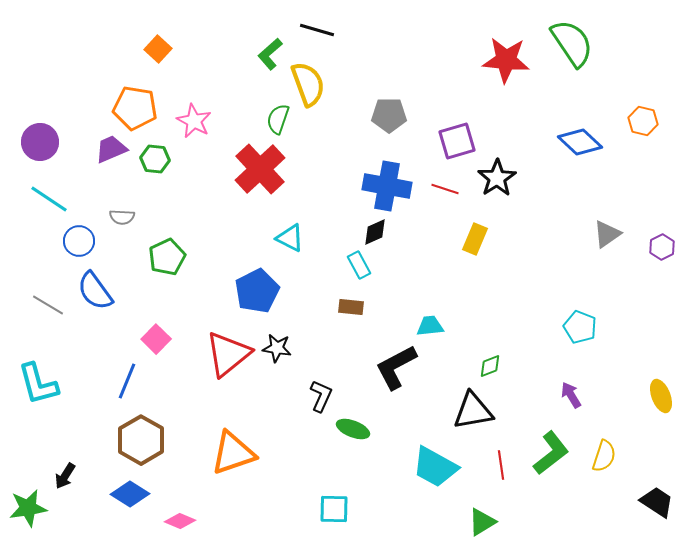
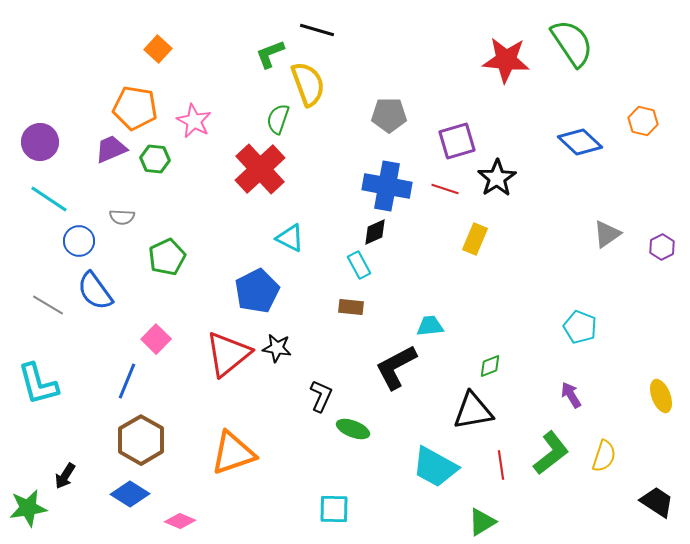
green L-shape at (270, 54): rotated 20 degrees clockwise
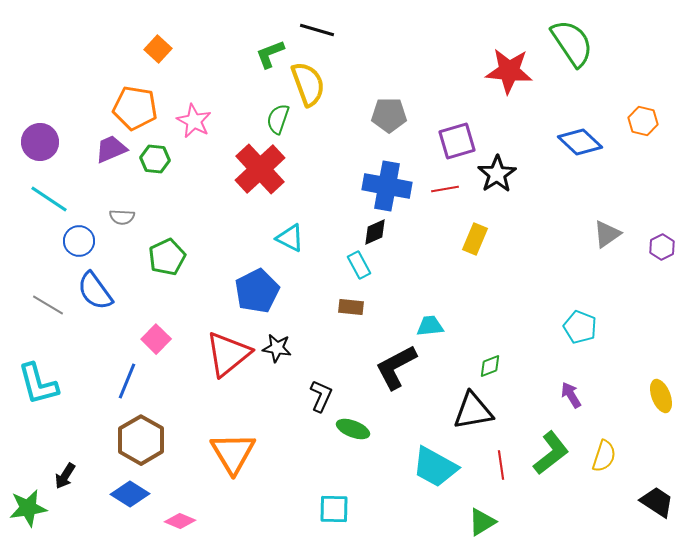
red star at (506, 60): moved 3 px right, 11 px down
black star at (497, 178): moved 4 px up
red line at (445, 189): rotated 28 degrees counterclockwise
orange triangle at (233, 453): rotated 42 degrees counterclockwise
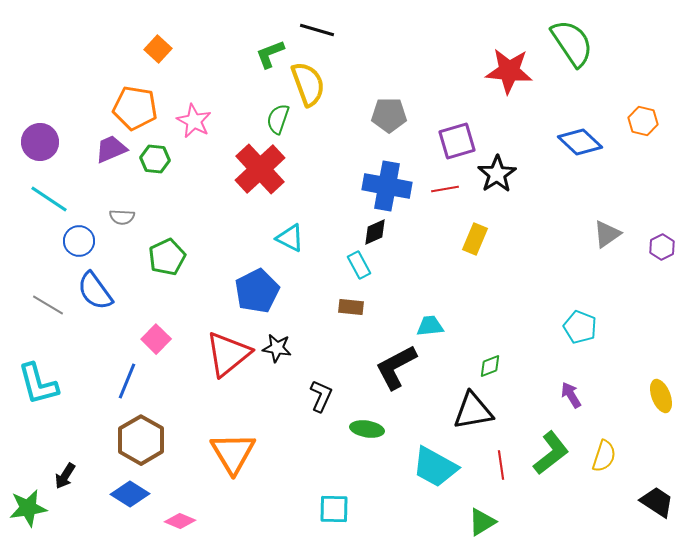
green ellipse at (353, 429): moved 14 px right; rotated 12 degrees counterclockwise
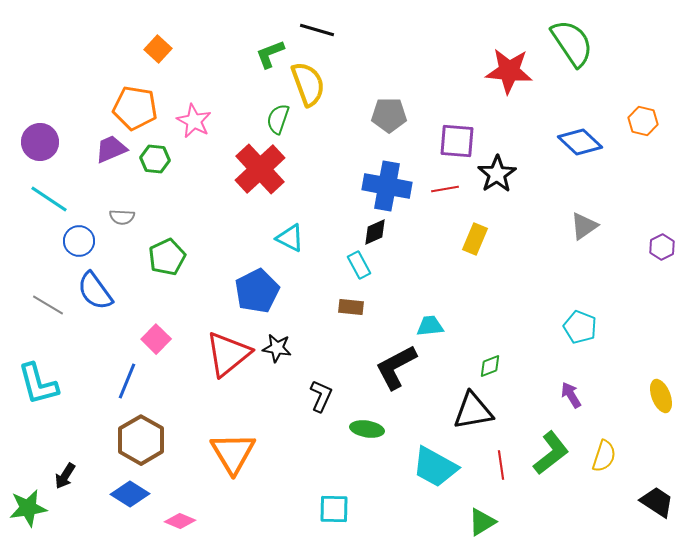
purple square at (457, 141): rotated 21 degrees clockwise
gray triangle at (607, 234): moved 23 px left, 8 px up
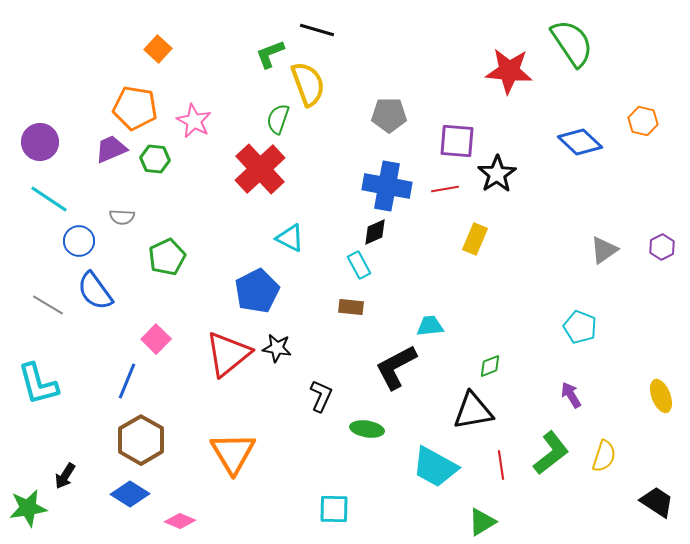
gray triangle at (584, 226): moved 20 px right, 24 px down
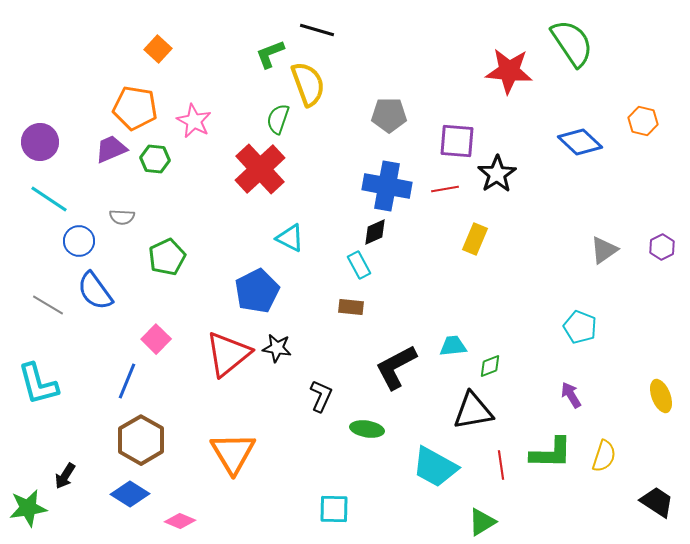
cyan trapezoid at (430, 326): moved 23 px right, 20 px down
green L-shape at (551, 453): rotated 39 degrees clockwise
